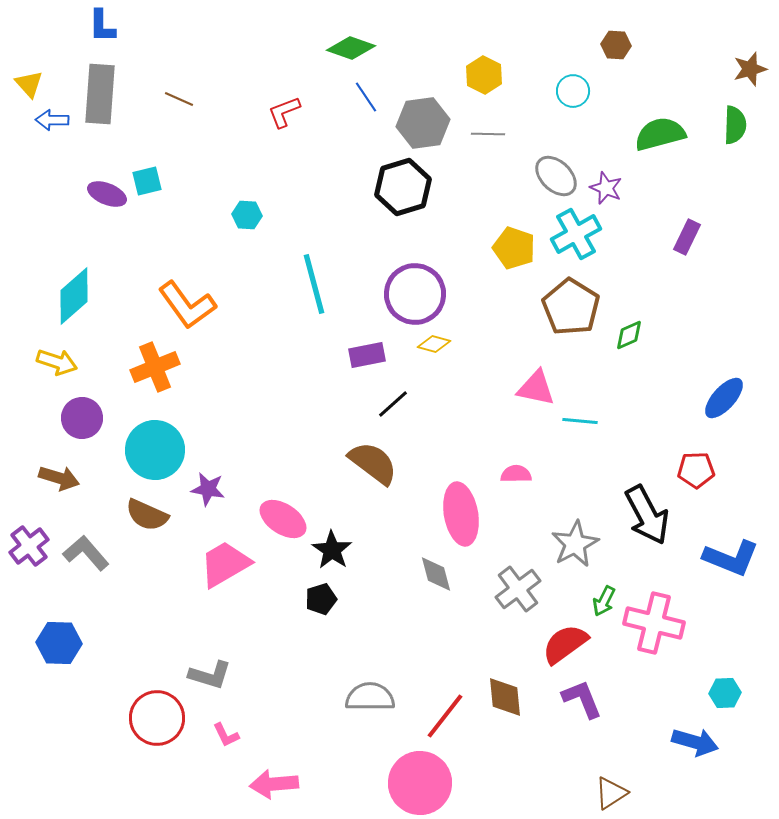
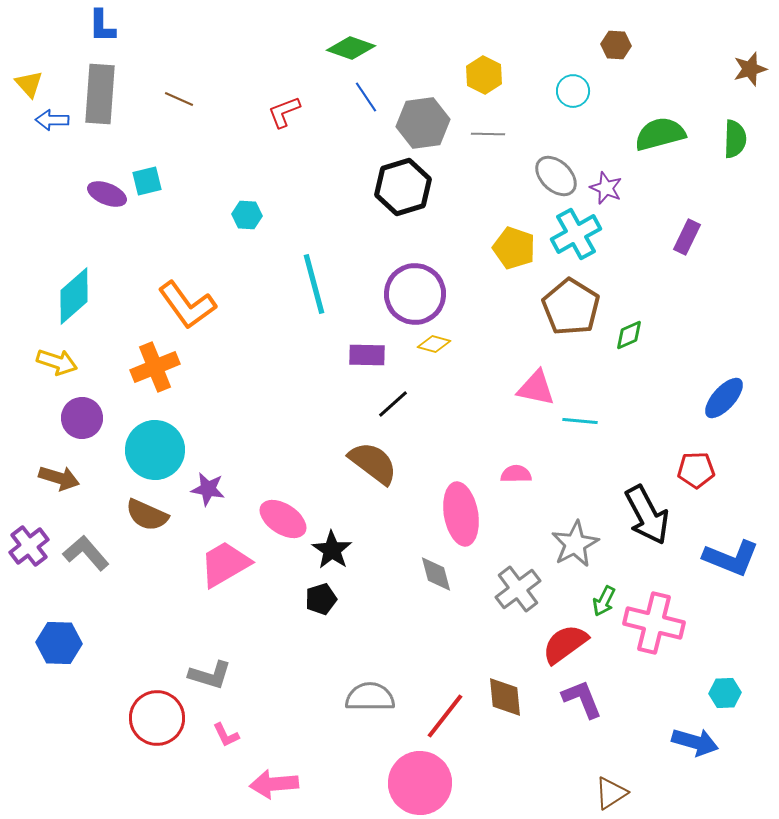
green semicircle at (735, 125): moved 14 px down
purple rectangle at (367, 355): rotated 12 degrees clockwise
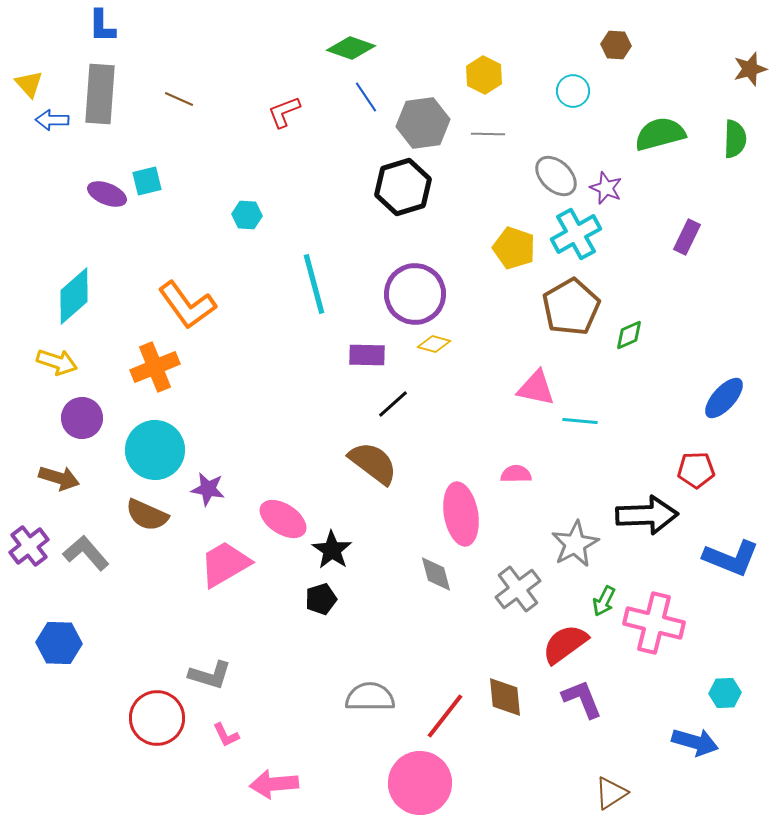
brown pentagon at (571, 307): rotated 10 degrees clockwise
black arrow at (647, 515): rotated 64 degrees counterclockwise
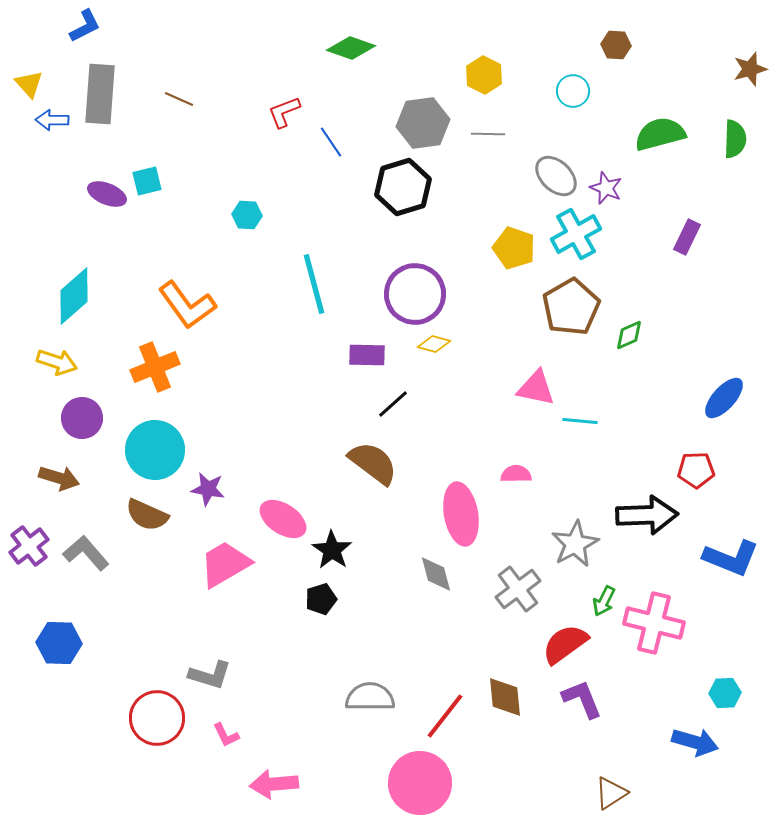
blue L-shape at (102, 26): moved 17 px left; rotated 117 degrees counterclockwise
blue line at (366, 97): moved 35 px left, 45 px down
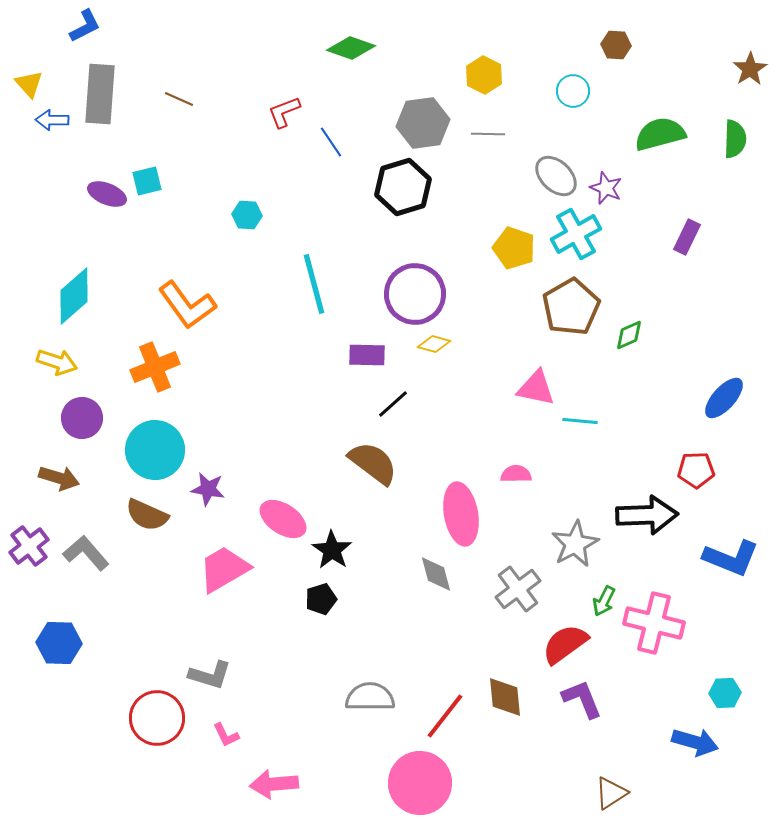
brown star at (750, 69): rotated 16 degrees counterclockwise
pink trapezoid at (225, 564): moved 1 px left, 5 px down
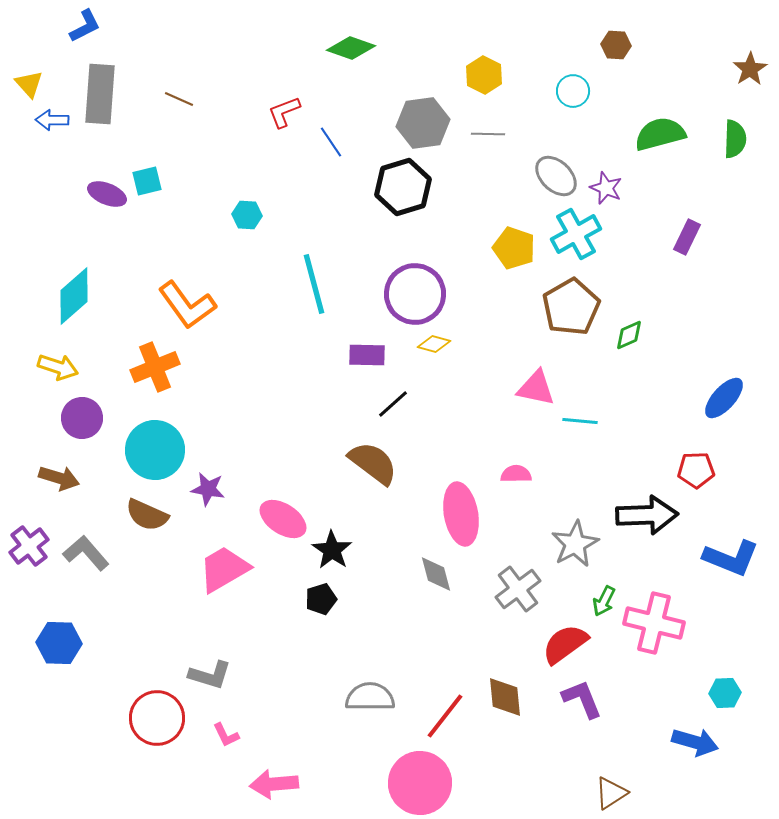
yellow arrow at (57, 362): moved 1 px right, 5 px down
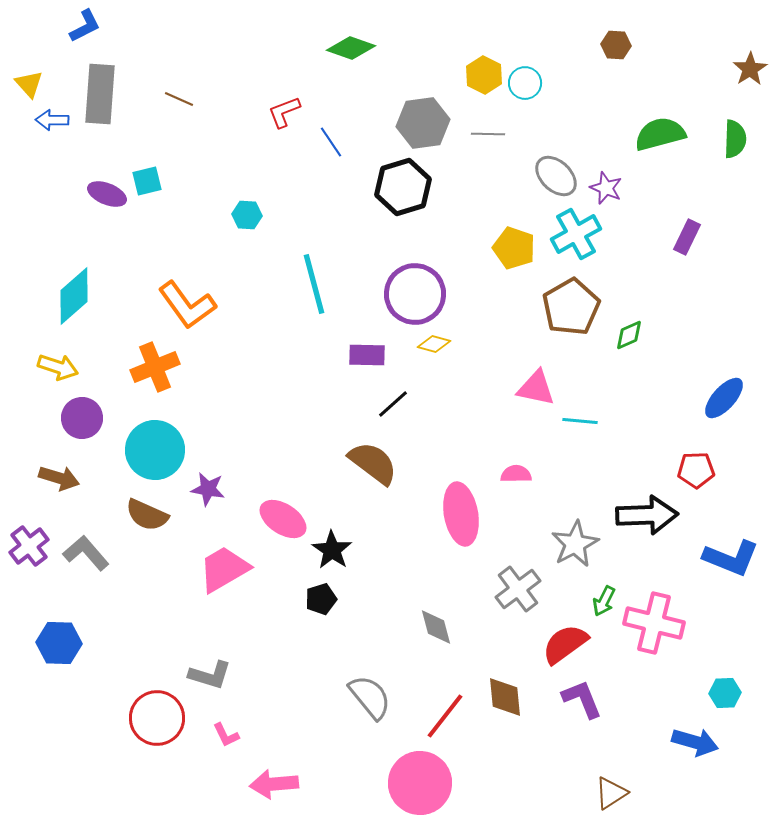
cyan circle at (573, 91): moved 48 px left, 8 px up
gray diamond at (436, 574): moved 53 px down
gray semicircle at (370, 697): rotated 51 degrees clockwise
